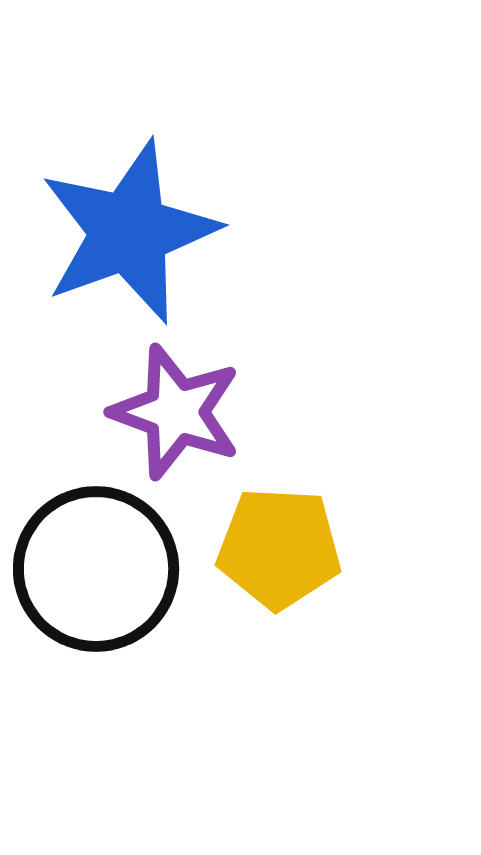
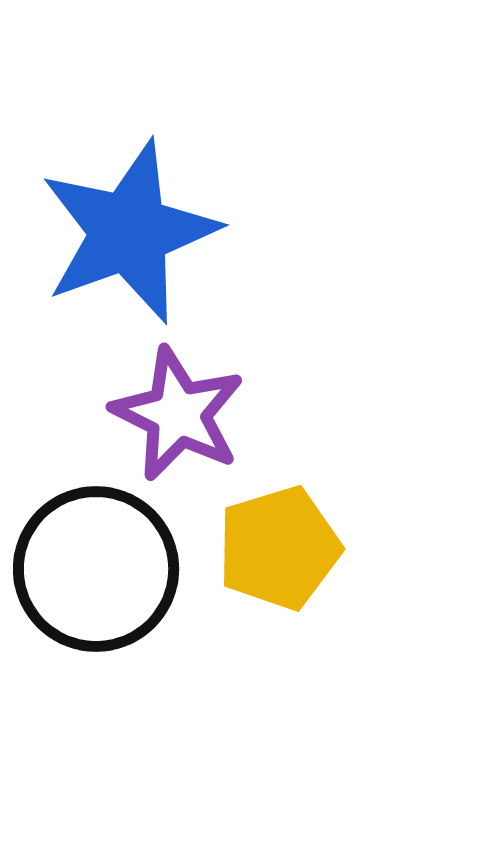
purple star: moved 2 px right, 2 px down; rotated 6 degrees clockwise
yellow pentagon: rotated 20 degrees counterclockwise
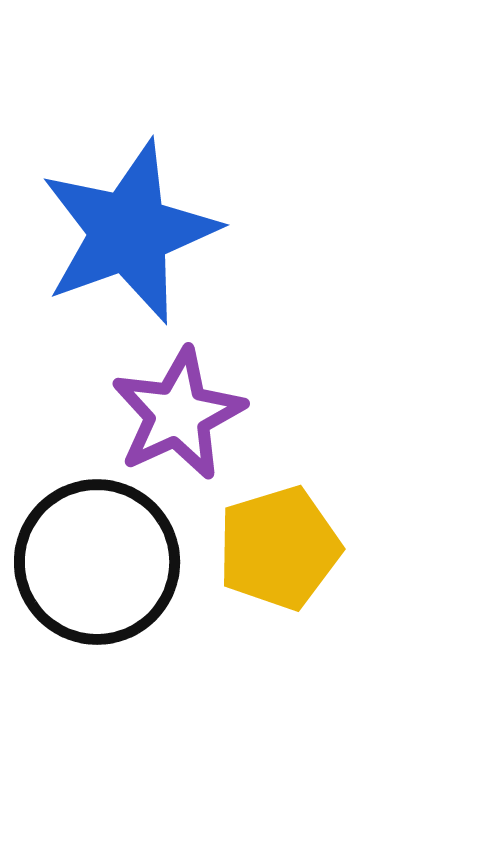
purple star: rotated 21 degrees clockwise
black circle: moved 1 px right, 7 px up
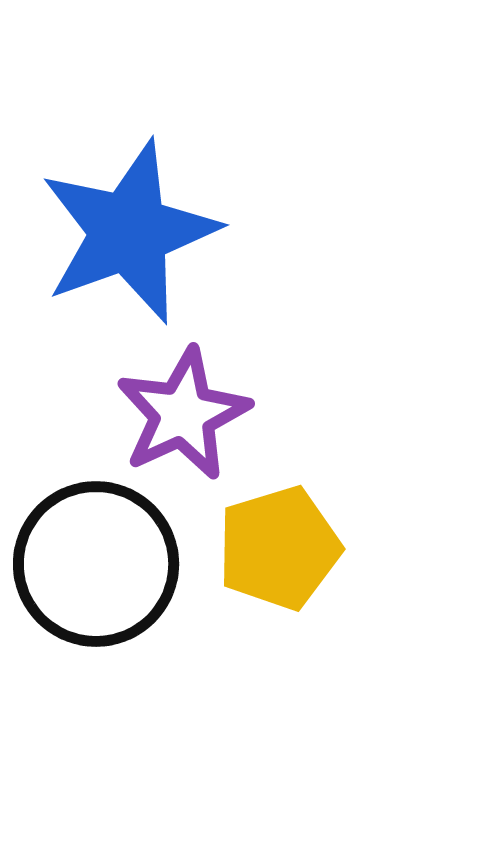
purple star: moved 5 px right
black circle: moved 1 px left, 2 px down
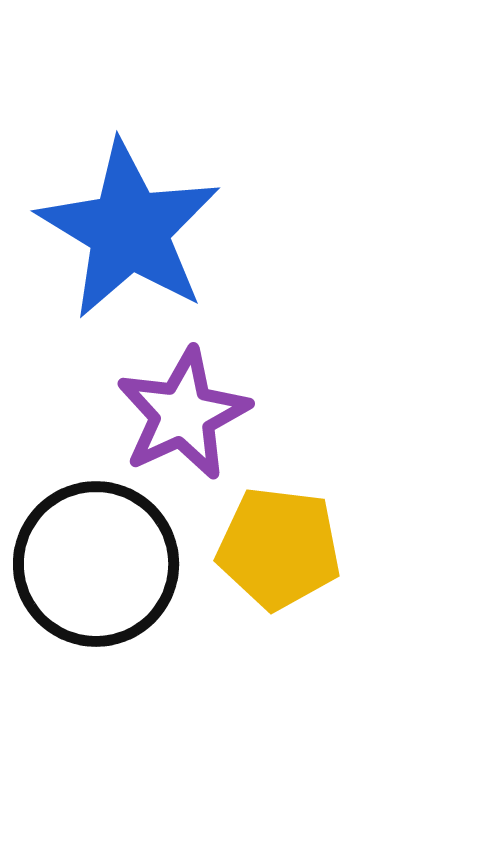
blue star: moved 2 px up; rotated 21 degrees counterclockwise
yellow pentagon: rotated 24 degrees clockwise
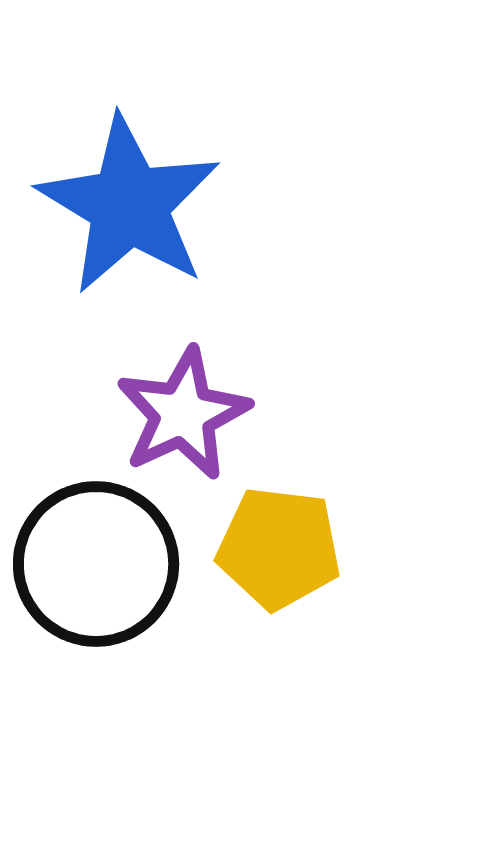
blue star: moved 25 px up
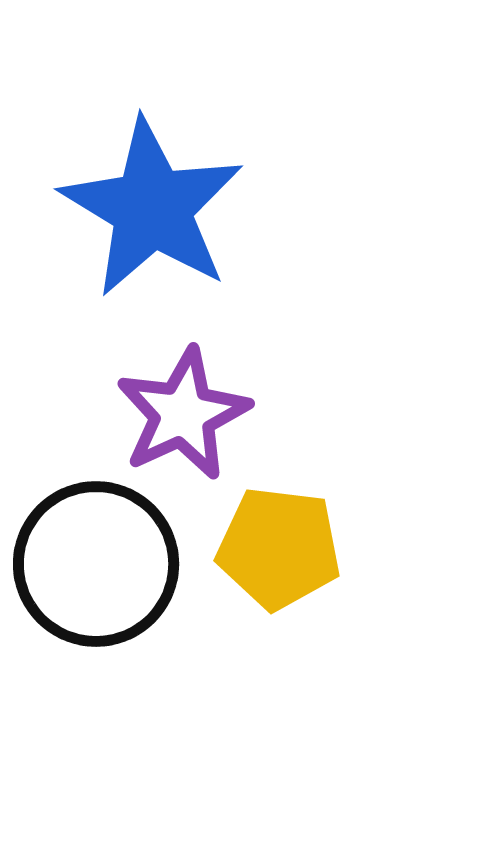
blue star: moved 23 px right, 3 px down
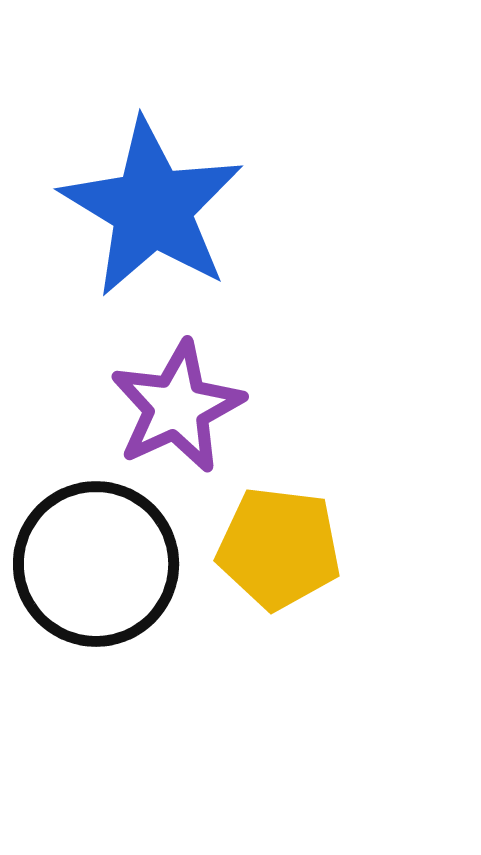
purple star: moved 6 px left, 7 px up
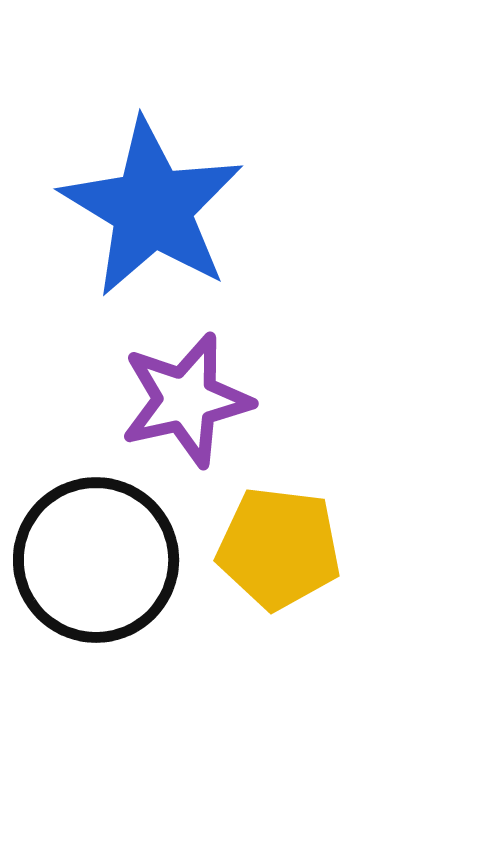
purple star: moved 9 px right, 7 px up; rotated 12 degrees clockwise
black circle: moved 4 px up
